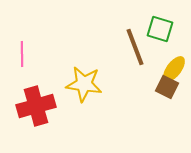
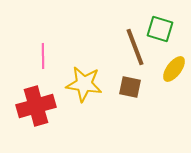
pink line: moved 21 px right, 2 px down
brown square: moved 37 px left; rotated 15 degrees counterclockwise
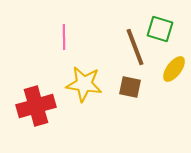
pink line: moved 21 px right, 19 px up
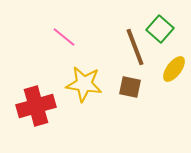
green square: rotated 24 degrees clockwise
pink line: rotated 50 degrees counterclockwise
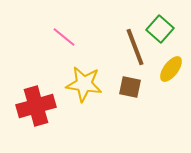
yellow ellipse: moved 3 px left
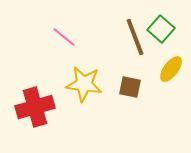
green square: moved 1 px right
brown line: moved 10 px up
red cross: moved 1 px left, 1 px down
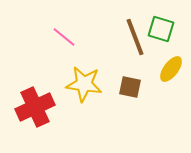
green square: rotated 24 degrees counterclockwise
red cross: rotated 9 degrees counterclockwise
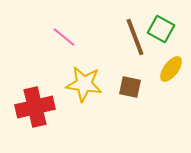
green square: rotated 12 degrees clockwise
red cross: rotated 12 degrees clockwise
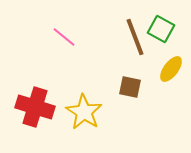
yellow star: moved 28 px down; rotated 24 degrees clockwise
red cross: rotated 30 degrees clockwise
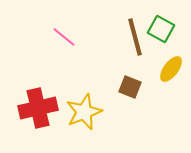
brown line: rotated 6 degrees clockwise
brown square: rotated 10 degrees clockwise
red cross: moved 3 px right, 1 px down; rotated 30 degrees counterclockwise
yellow star: rotated 18 degrees clockwise
